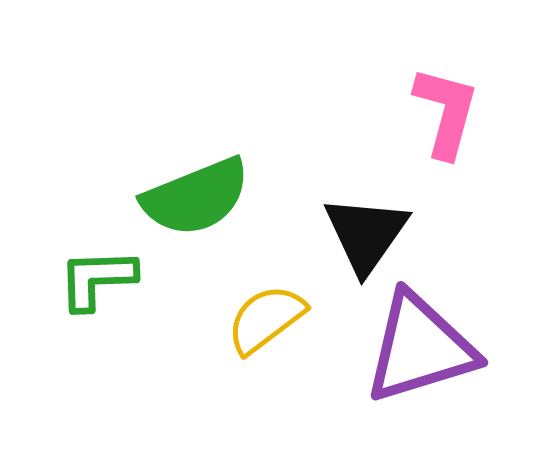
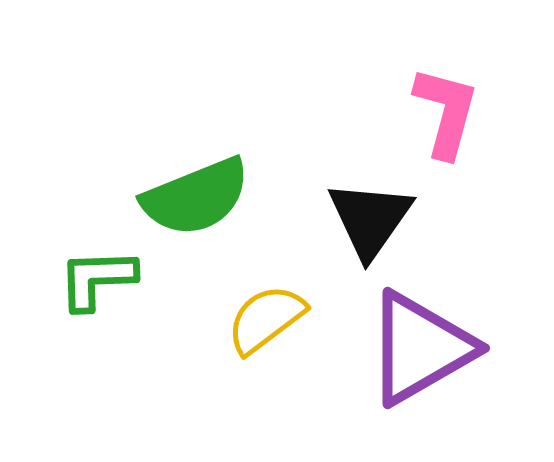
black triangle: moved 4 px right, 15 px up
purple triangle: rotated 13 degrees counterclockwise
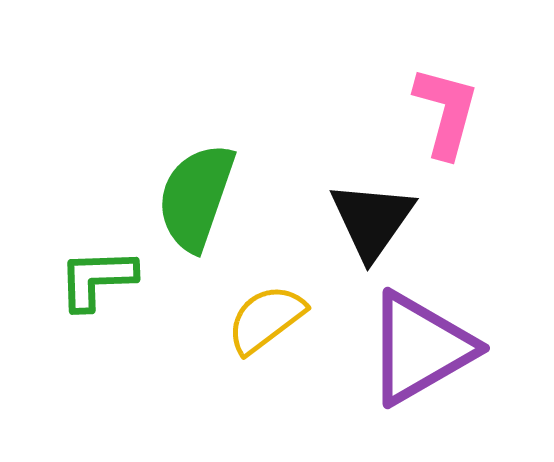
green semicircle: rotated 131 degrees clockwise
black triangle: moved 2 px right, 1 px down
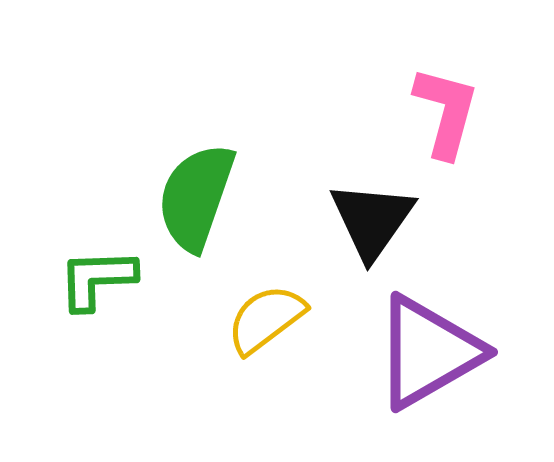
purple triangle: moved 8 px right, 4 px down
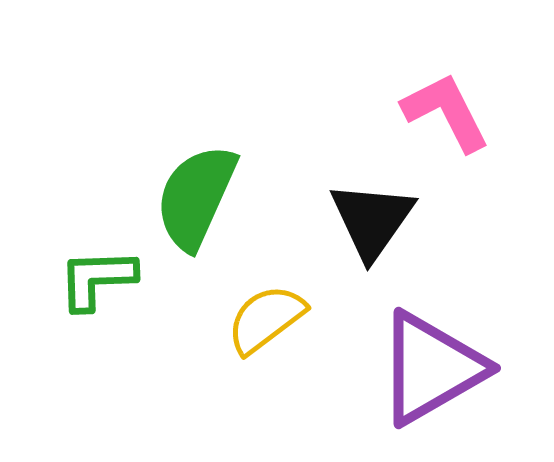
pink L-shape: rotated 42 degrees counterclockwise
green semicircle: rotated 5 degrees clockwise
purple triangle: moved 3 px right, 16 px down
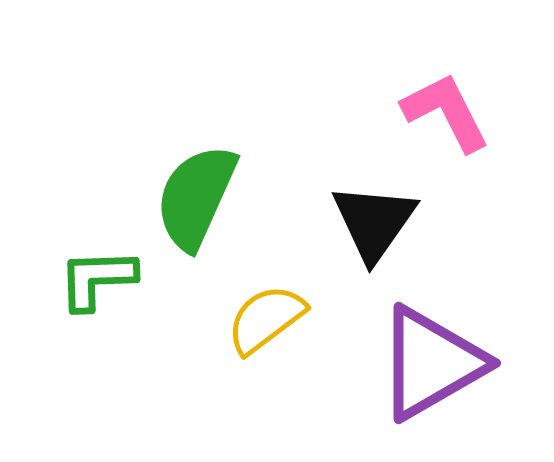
black triangle: moved 2 px right, 2 px down
purple triangle: moved 5 px up
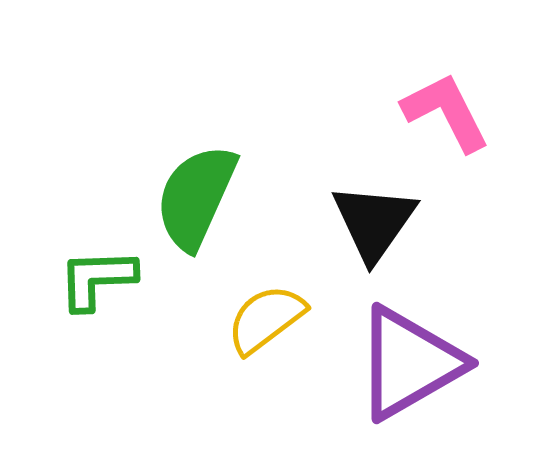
purple triangle: moved 22 px left
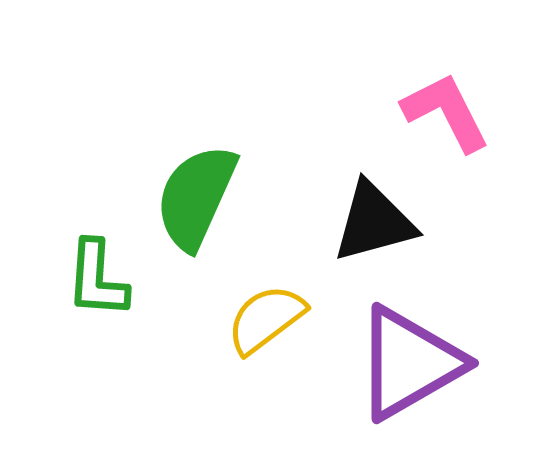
black triangle: rotated 40 degrees clockwise
green L-shape: rotated 84 degrees counterclockwise
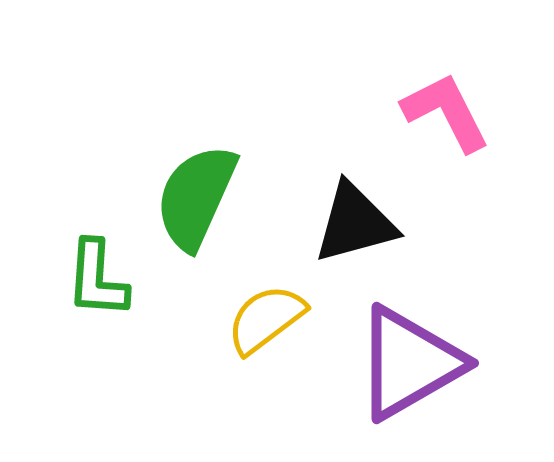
black triangle: moved 19 px left, 1 px down
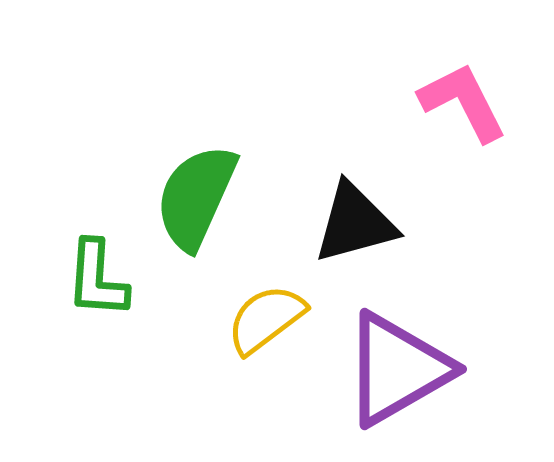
pink L-shape: moved 17 px right, 10 px up
purple triangle: moved 12 px left, 6 px down
